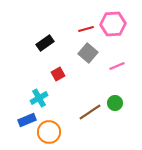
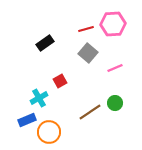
pink line: moved 2 px left, 2 px down
red square: moved 2 px right, 7 px down
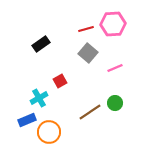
black rectangle: moved 4 px left, 1 px down
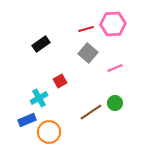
brown line: moved 1 px right
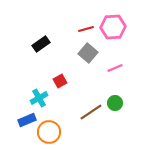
pink hexagon: moved 3 px down
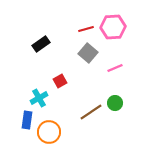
blue rectangle: rotated 60 degrees counterclockwise
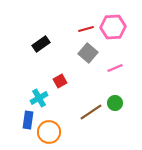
blue rectangle: moved 1 px right
